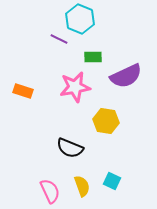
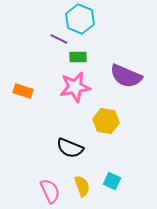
green rectangle: moved 15 px left
purple semicircle: rotated 48 degrees clockwise
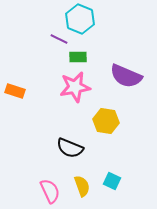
orange rectangle: moved 8 px left
